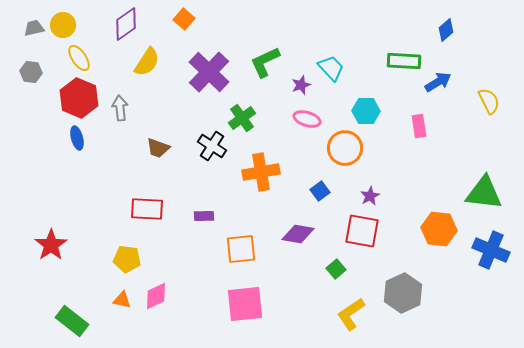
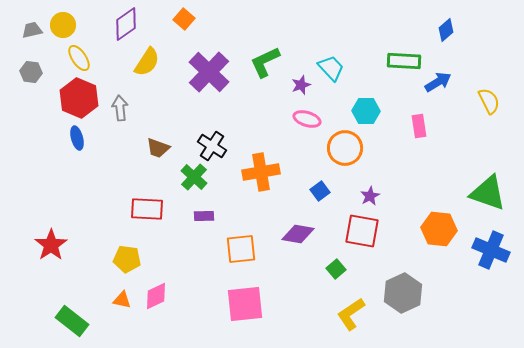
gray trapezoid at (34, 28): moved 2 px left, 2 px down
green cross at (242, 118): moved 48 px left, 59 px down; rotated 12 degrees counterclockwise
green triangle at (484, 193): moved 4 px right; rotated 12 degrees clockwise
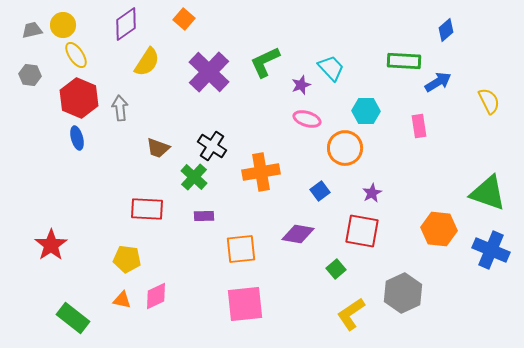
yellow ellipse at (79, 58): moved 3 px left, 3 px up
gray hexagon at (31, 72): moved 1 px left, 3 px down
purple star at (370, 196): moved 2 px right, 3 px up
green rectangle at (72, 321): moved 1 px right, 3 px up
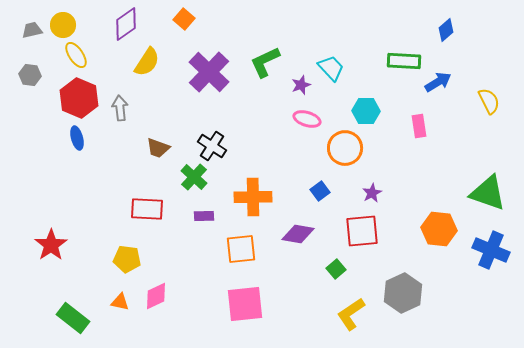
orange cross at (261, 172): moved 8 px left, 25 px down; rotated 9 degrees clockwise
red square at (362, 231): rotated 15 degrees counterclockwise
orange triangle at (122, 300): moved 2 px left, 2 px down
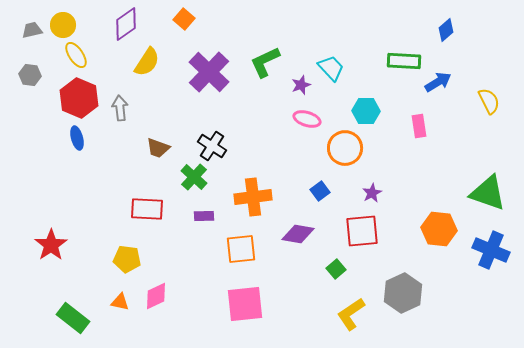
orange cross at (253, 197): rotated 6 degrees counterclockwise
